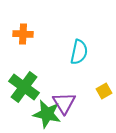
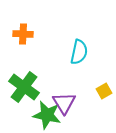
green star: moved 1 px down
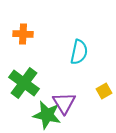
green cross: moved 4 px up
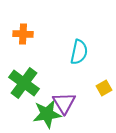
yellow square: moved 3 px up
green star: moved 1 px up; rotated 20 degrees counterclockwise
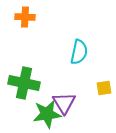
orange cross: moved 2 px right, 17 px up
green cross: rotated 24 degrees counterclockwise
yellow square: rotated 21 degrees clockwise
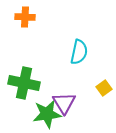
yellow square: rotated 28 degrees counterclockwise
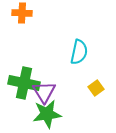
orange cross: moved 3 px left, 4 px up
yellow square: moved 8 px left
purple triangle: moved 20 px left, 11 px up
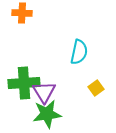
green cross: rotated 16 degrees counterclockwise
